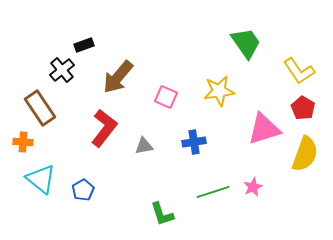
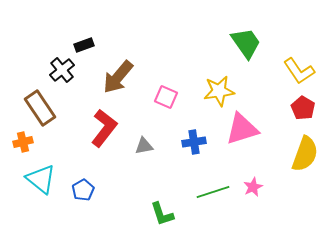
pink triangle: moved 22 px left
orange cross: rotated 18 degrees counterclockwise
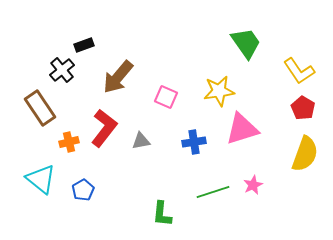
orange cross: moved 46 px right
gray triangle: moved 3 px left, 5 px up
pink star: moved 2 px up
green L-shape: rotated 24 degrees clockwise
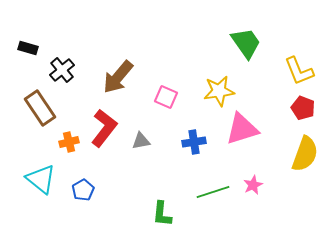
black rectangle: moved 56 px left, 3 px down; rotated 36 degrees clockwise
yellow L-shape: rotated 12 degrees clockwise
red pentagon: rotated 10 degrees counterclockwise
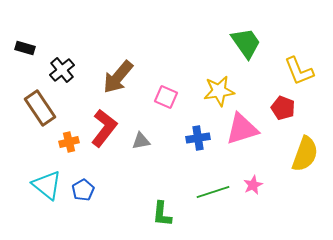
black rectangle: moved 3 px left
red pentagon: moved 20 px left
blue cross: moved 4 px right, 4 px up
cyan triangle: moved 6 px right, 6 px down
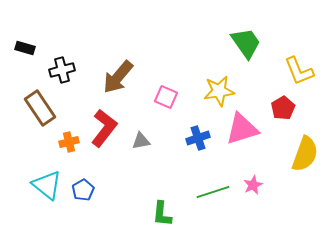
black cross: rotated 25 degrees clockwise
red pentagon: rotated 20 degrees clockwise
blue cross: rotated 10 degrees counterclockwise
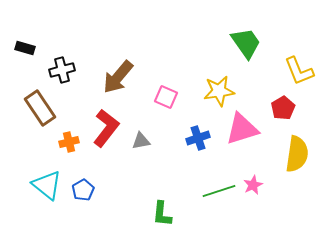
red L-shape: moved 2 px right
yellow semicircle: moved 8 px left; rotated 12 degrees counterclockwise
green line: moved 6 px right, 1 px up
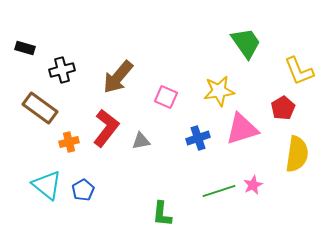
brown rectangle: rotated 20 degrees counterclockwise
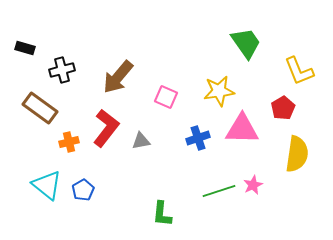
pink triangle: rotated 18 degrees clockwise
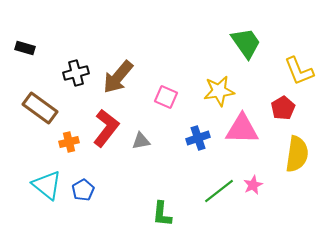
black cross: moved 14 px right, 3 px down
green line: rotated 20 degrees counterclockwise
